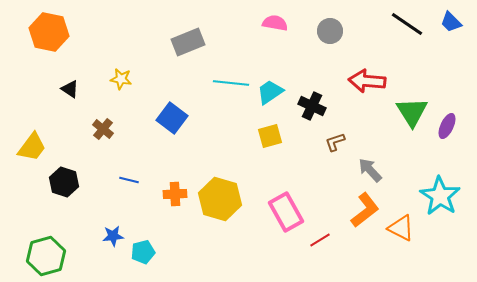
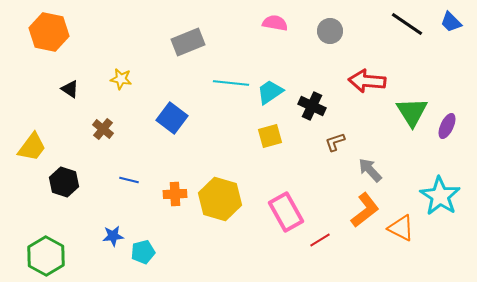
green hexagon: rotated 15 degrees counterclockwise
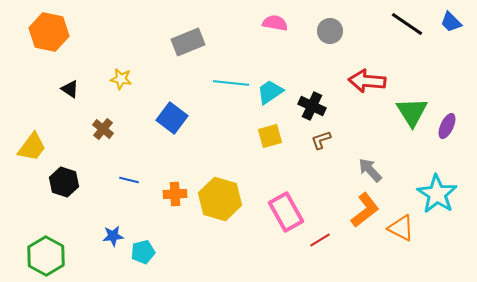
brown L-shape: moved 14 px left, 2 px up
cyan star: moved 3 px left, 2 px up
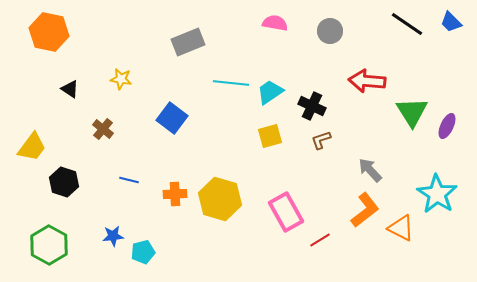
green hexagon: moved 3 px right, 11 px up
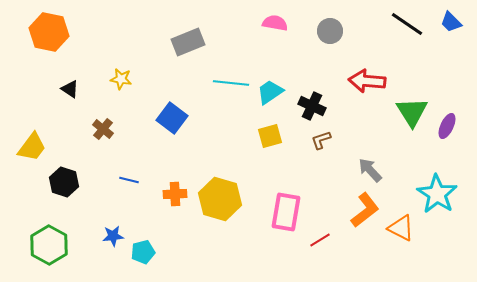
pink rectangle: rotated 39 degrees clockwise
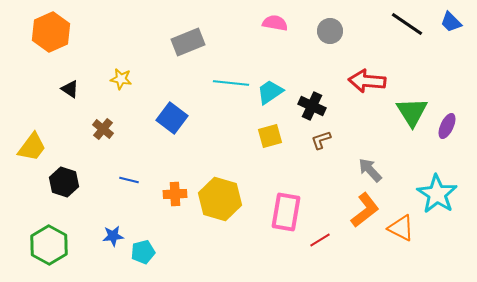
orange hexagon: moved 2 px right; rotated 24 degrees clockwise
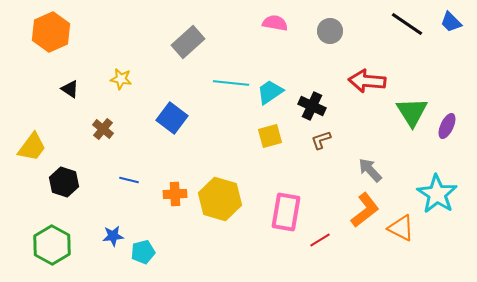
gray rectangle: rotated 20 degrees counterclockwise
green hexagon: moved 3 px right
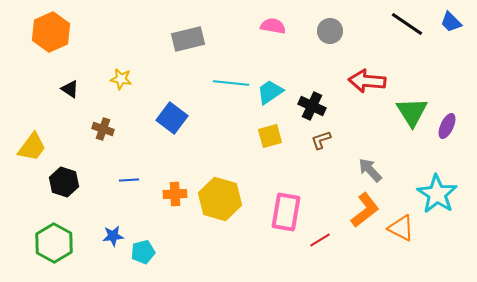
pink semicircle: moved 2 px left, 3 px down
gray rectangle: moved 3 px up; rotated 28 degrees clockwise
brown cross: rotated 20 degrees counterclockwise
blue line: rotated 18 degrees counterclockwise
green hexagon: moved 2 px right, 2 px up
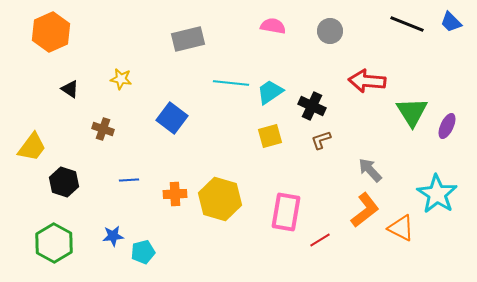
black line: rotated 12 degrees counterclockwise
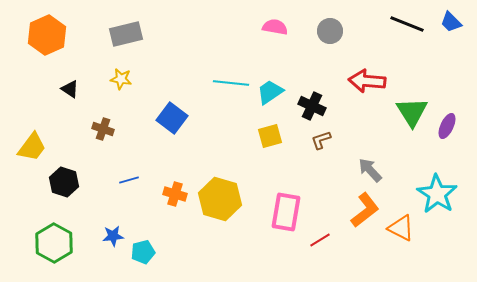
pink semicircle: moved 2 px right, 1 px down
orange hexagon: moved 4 px left, 3 px down
gray rectangle: moved 62 px left, 5 px up
blue line: rotated 12 degrees counterclockwise
orange cross: rotated 20 degrees clockwise
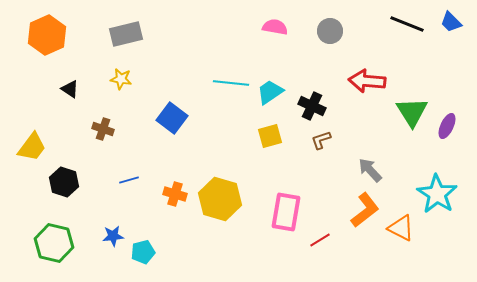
green hexagon: rotated 15 degrees counterclockwise
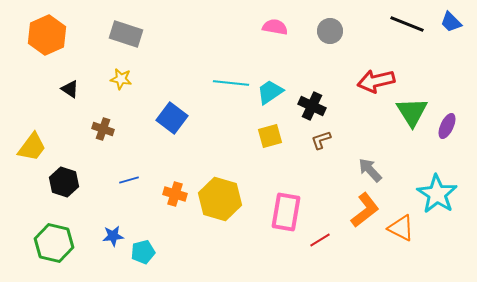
gray rectangle: rotated 32 degrees clockwise
red arrow: moved 9 px right; rotated 18 degrees counterclockwise
